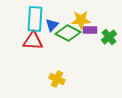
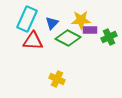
cyan rectangle: moved 8 px left; rotated 20 degrees clockwise
blue triangle: moved 2 px up
green diamond: moved 5 px down
green cross: rotated 14 degrees clockwise
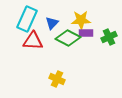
purple rectangle: moved 4 px left, 3 px down
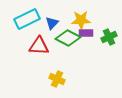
cyan rectangle: rotated 40 degrees clockwise
red triangle: moved 6 px right, 5 px down
